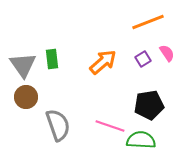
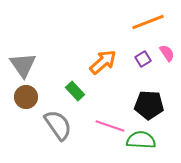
green rectangle: moved 23 px right, 32 px down; rotated 36 degrees counterclockwise
black pentagon: rotated 12 degrees clockwise
gray semicircle: rotated 16 degrees counterclockwise
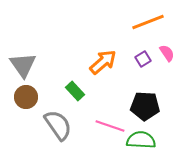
black pentagon: moved 4 px left, 1 px down
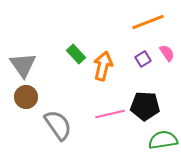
orange arrow: moved 4 px down; rotated 36 degrees counterclockwise
green rectangle: moved 1 px right, 37 px up
pink line: moved 12 px up; rotated 32 degrees counterclockwise
green semicircle: moved 22 px right; rotated 12 degrees counterclockwise
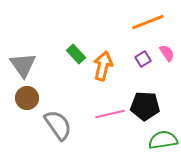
brown circle: moved 1 px right, 1 px down
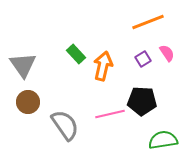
brown circle: moved 1 px right, 4 px down
black pentagon: moved 3 px left, 5 px up
gray semicircle: moved 7 px right
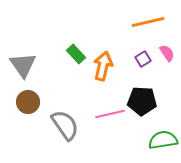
orange line: rotated 8 degrees clockwise
